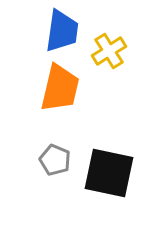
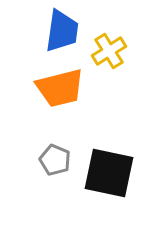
orange trapezoid: rotated 63 degrees clockwise
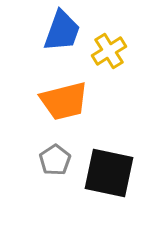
blue trapezoid: rotated 12 degrees clockwise
orange trapezoid: moved 4 px right, 13 px down
gray pentagon: rotated 16 degrees clockwise
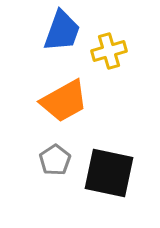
yellow cross: rotated 16 degrees clockwise
orange trapezoid: rotated 15 degrees counterclockwise
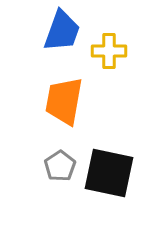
yellow cross: rotated 16 degrees clockwise
orange trapezoid: rotated 129 degrees clockwise
gray pentagon: moved 5 px right, 6 px down
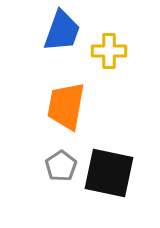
orange trapezoid: moved 2 px right, 5 px down
gray pentagon: moved 1 px right
